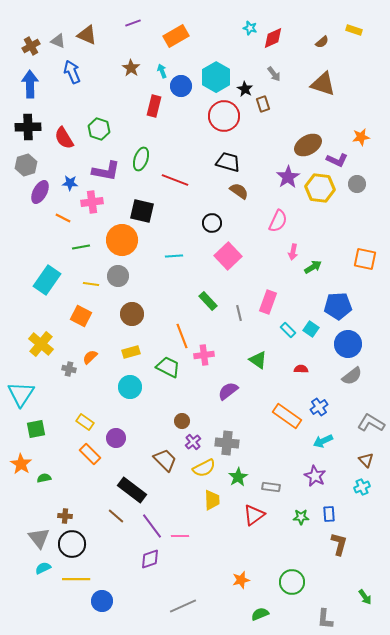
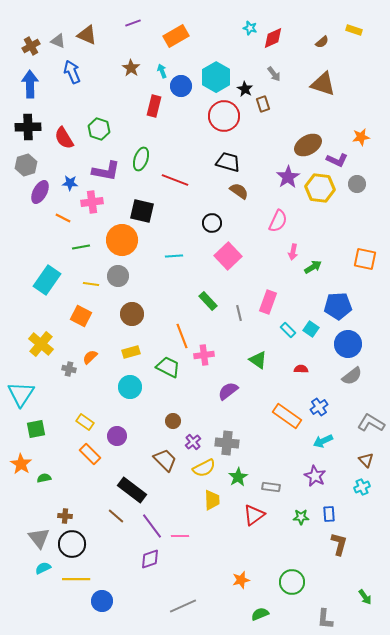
brown circle at (182, 421): moved 9 px left
purple circle at (116, 438): moved 1 px right, 2 px up
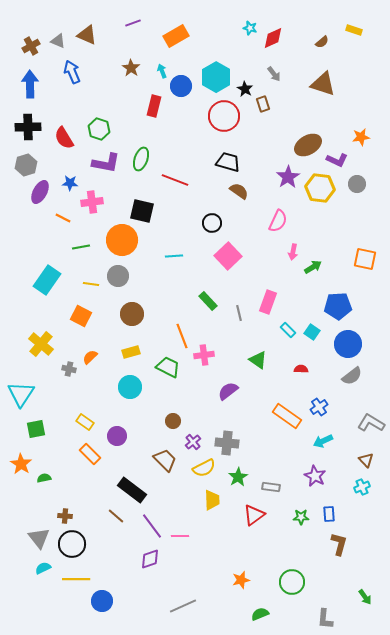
purple L-shape at (106, 171): moved 8 px up
cyan square at (311, 329): moved 1 px right, 3 px down
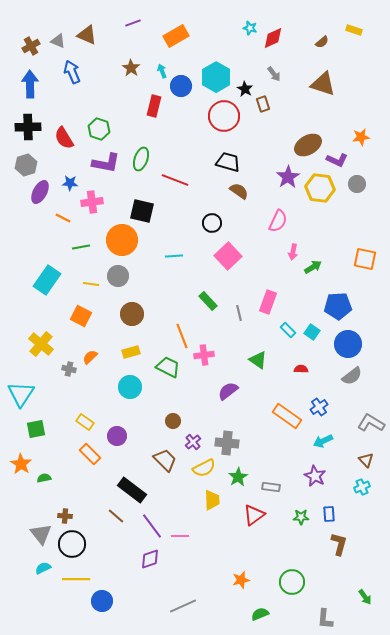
gray triangle at (39, 538): moved 2 px right, 4 px up
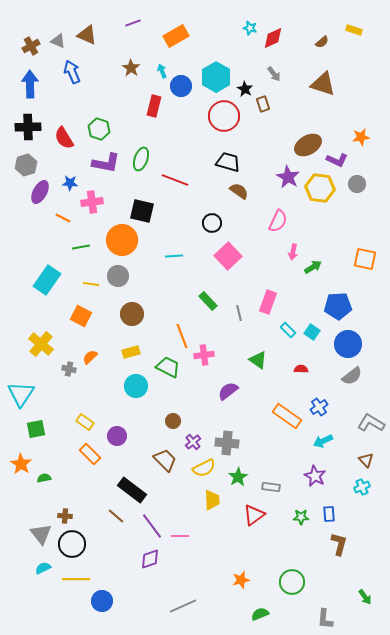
purple star at (288, 177): rotated 10 degrees counterclockwise
cyan circle at (130, 387): moved 6 px right, 1 px up
